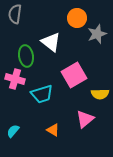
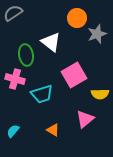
gray semicircle: moved 2 px left, 1 px up; rotated 48 degrees clockwise
green ellipse: moved 1 px up
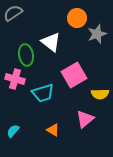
cyan trapezoid: moved 1 px right, 1 px up
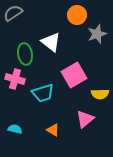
orange circle: moved 3 px up
green ellipse: moved 1 px left, 1 px up
cyan semicircle: moved 2 px right, 2 px up; rotated 64 degrees clockwise
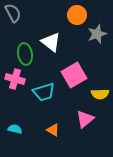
gray semicircle: rotated 96 degrees clockwise
cyan trapezoid: moved 1 px right, 1 px up
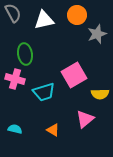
white triangle: moved 7 px left, 22 px up; rotated 50 degrees counterclockwise
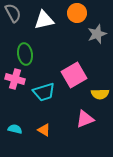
orange circle: moved 2 px up
pink triangle: rotated 18 degrees clockwise
orange triangle: moved 9 px left
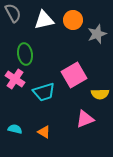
orange circle: moved 4 px left, 7 px down
pink cross: rotated 18 degrees clockwise
orange triangle: moved 2 px down
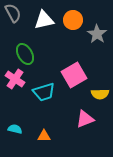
gray star: rotated 18 degrees counterclockwise
green ellipse: rotated 20 degrees counterclockwise
orange triangle: moved 4 px down; rotated 32 degrees counterclockwise
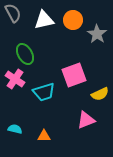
pink square: rotated 10 degrees clockwise
yellow semicircle: rotated 24 degrees counterclockwise
pink triangle: moved 1 px right, 1 px down
